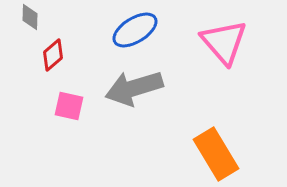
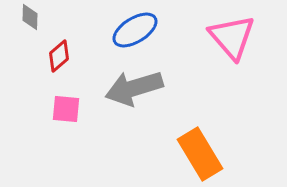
pink triangle: moved 8 px right, 5 px up
red diamond: moved 6 px right, 1 px down
pink square: moved 3 px left, 3 px down; rotated 8 degrees counterclockwise
orange rectangle: moved 16 px left
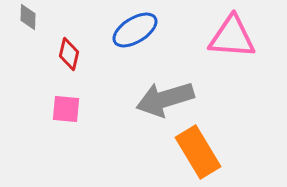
gray diamond: moved 2 px left
pink triangle: rotated 45 degrees counterclockwise
red diamond: moved 10 px right, 2 px up; rotated 36 degrees counterclockwise
gray arrow: moved 31 px right, 11 px down
orange rectangle: moved 2 px left, 2 px up
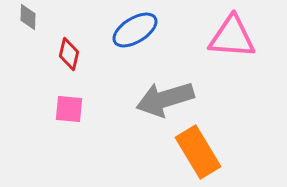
pink square: moved 3 px right
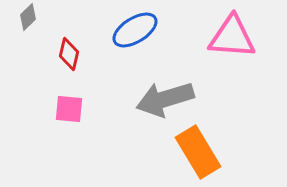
gray diamond: rotated 44 degrees clockwise
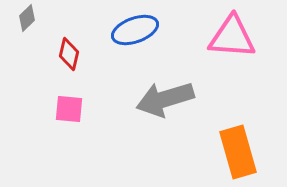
gray diamond: moved 1 px left, 1 px down
blue ellipse: rotated 12 degrees clockwise
orange rectangle: moved 40 px right; rotated 15 degrees clockwise
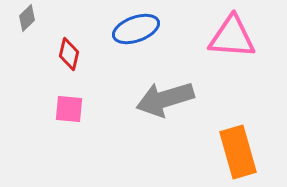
blue ellipse: moved 1 px right, 1 px up
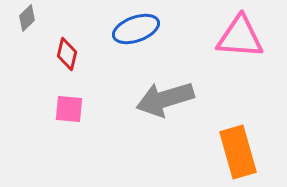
pink triangle: moved 8 px right
red diamond: moved 2 px left
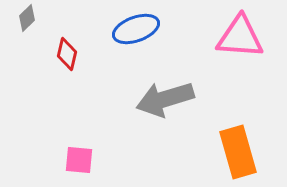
pink square: moved 10 px right, 51 px down
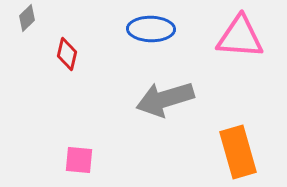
blue ellipse: moved 15 px right; rotated 21 degrees clockwise
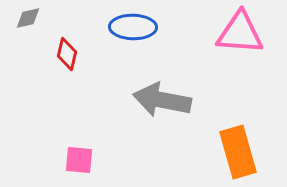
gray diamond: moved 1 px right; rotated 32 degrees clockwise
blue ellipse: moved 18 px left, 2 px up
pink triangle: moved 4 px up
gray arrow: moved 3 px left, 1 px down; rotated 28 degrees clockwise
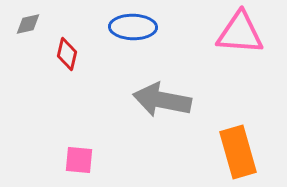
gray diamond: moved 6 px down
